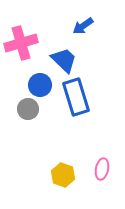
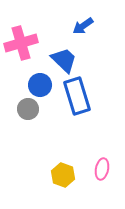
blue rectangle: moved 1 px right, 1 px up
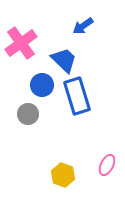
pink cross: rotated 20 degrees counterclockwise
blue circle: moved 2 px right
gray circle: moved 5 px down
pink ellipse: moved 5 px right, 4 px up; rotated 15 degrees clockwise
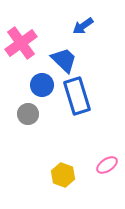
pink ellipse: rotated 30 degrees clockwise
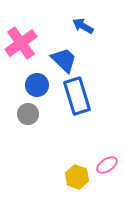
blue arrow: rotated 65 degrees clockwise
blue circle: moved 5 px left
yellow hexagon: moved 14 px right, 2 px down
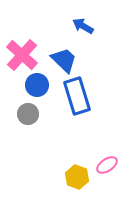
pink cross: moved 1 px right, 12 px down; rotated 12 degrees counterclockwise
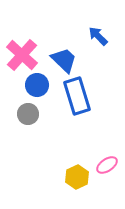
blue arrow: moved 15 px right, 10 px down; rotated 15 degrees clockwise
yellow hexagon: rotated 15 degrees clockwise
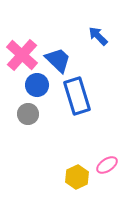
blue trapezoid: moved 6 px left
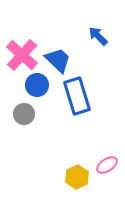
gray circle: moved 4 px left
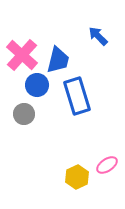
blue trapezoid: rotated 60 degrees clockwise
